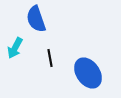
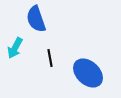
blue ellipse: rotated 12 degrees counterclockwise
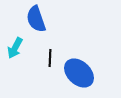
black line: rotated 12 degrees clockwise
blue ellipse: moved 9 px left
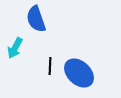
black line: moved 8 px down
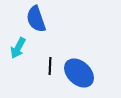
cyan arrow: moved 3 px right
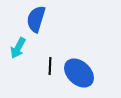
blue semicircle: rotated 36 degrees clockwise
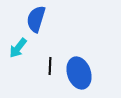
cyan arrow: rotated 10 degrees clockwise
blue ellipse: rotated 28 degrees clockwise
